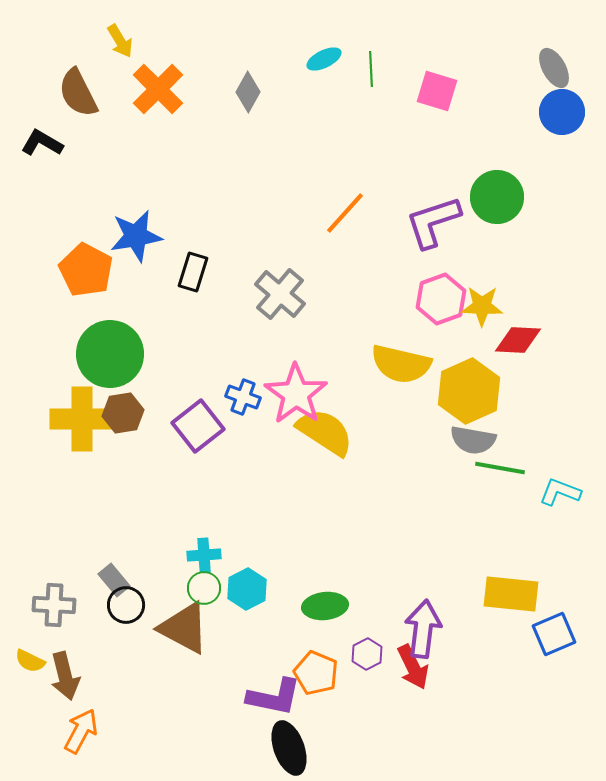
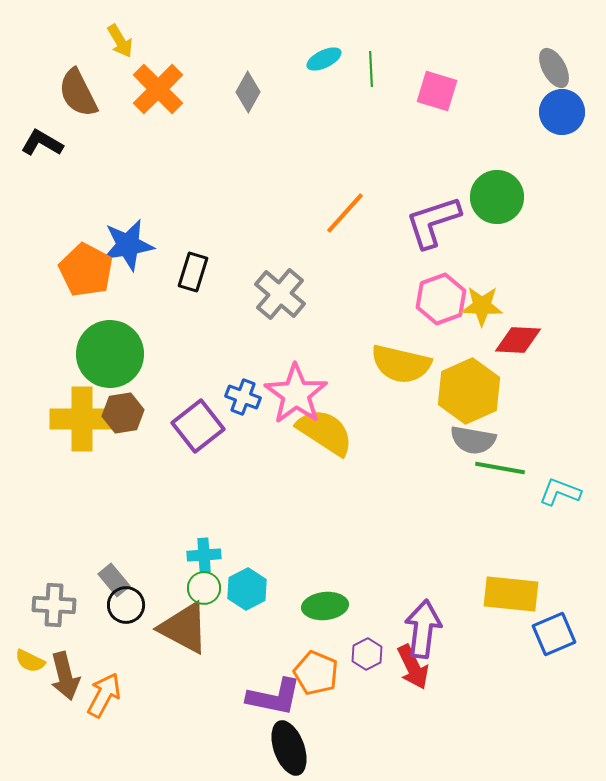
blue star at (136, 236): moved 8 px left, 9 px down
orange arrow at (81, 731): moved 23 px right, 36 px up
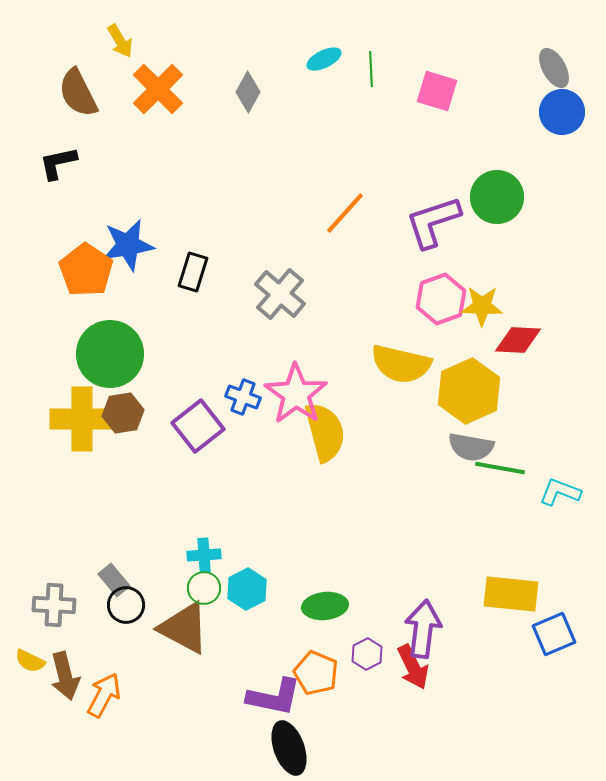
black L-shape at (42, 143): moved 16 px right, 20 px down; rotated 42 degrees counterclockwise
orange pentagon at (86, 270): rotated 6 degrees clockwise
yellow semicircle at (325, 432): rotated 42 degrees clockwise
gray semicircle at (473, 440): moved 2 px left, 7 px down
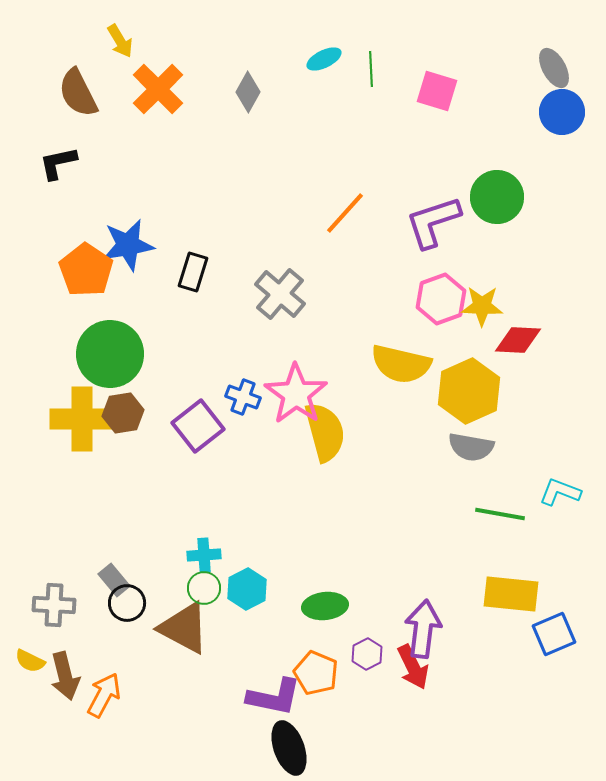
green line at (500, 468): moved 46 px down
black circle at (126, 605): moved 1 px right, 2 px up
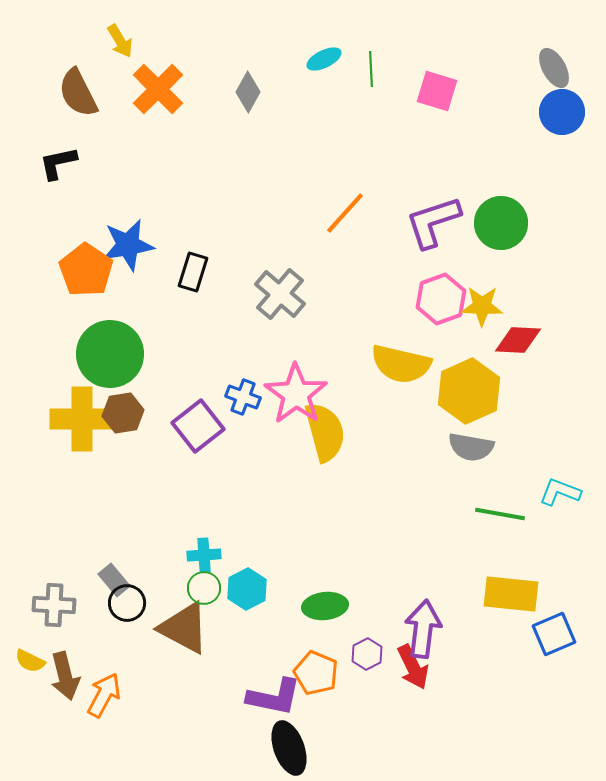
green circle at (497, 197): moved 4 px right, 26 px down
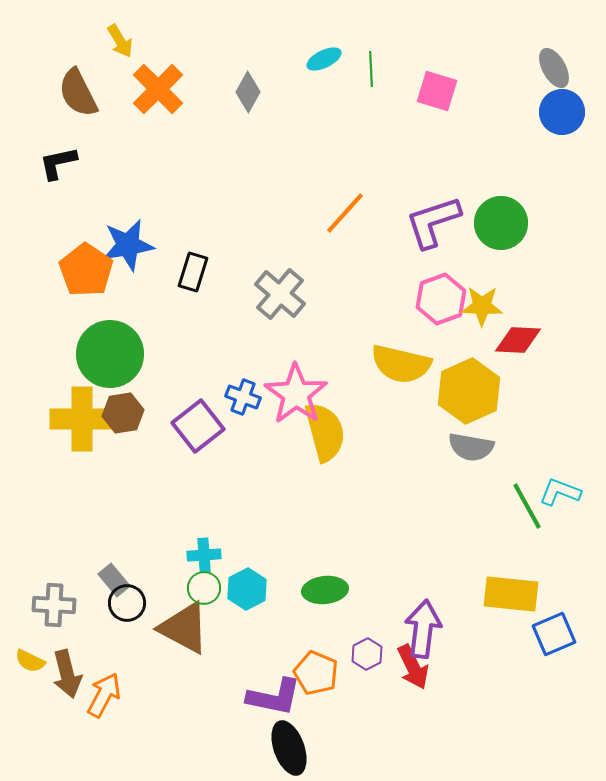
green line at (500, 514): moved 27 px right, 8 px up; rotated 51 degrees clockwise
green ellipse at (325, 606): moved 16 px up
brown arrow at (65, 676): moved 2 px right, 2 px up
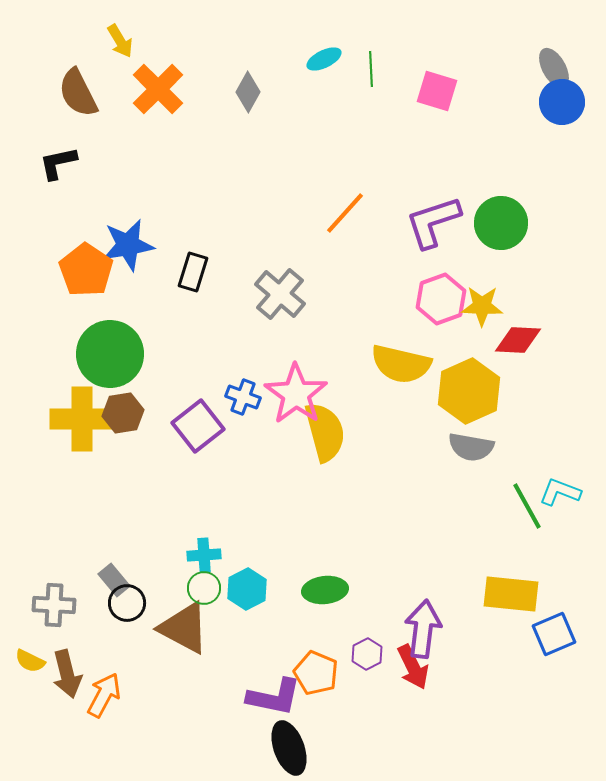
blue circle at (562, 112): moved 10 px up
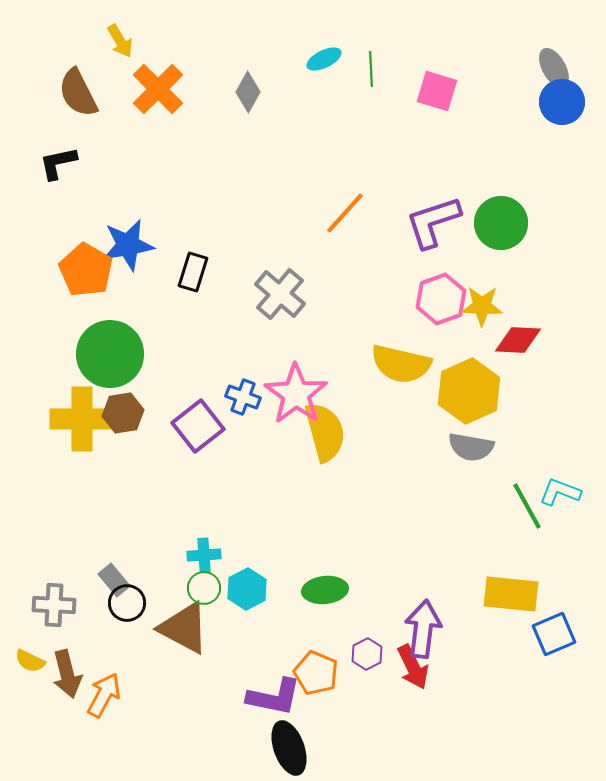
orange pentagon at (86, 270): rotated 4 degrees counterclockwise
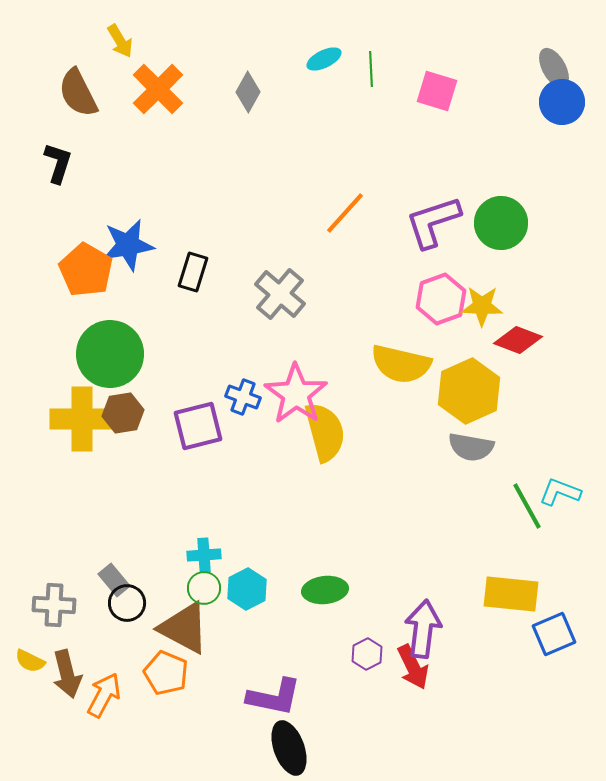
black L-shape at (58, 163): rotated 120 degrees clockwise
red diamond at (518, 340): rotated 18 degrees clockwise
purple square at (198, 426): rotated 24 degrees clockwise
orange pentagon at (316, 673): moved 150 px left
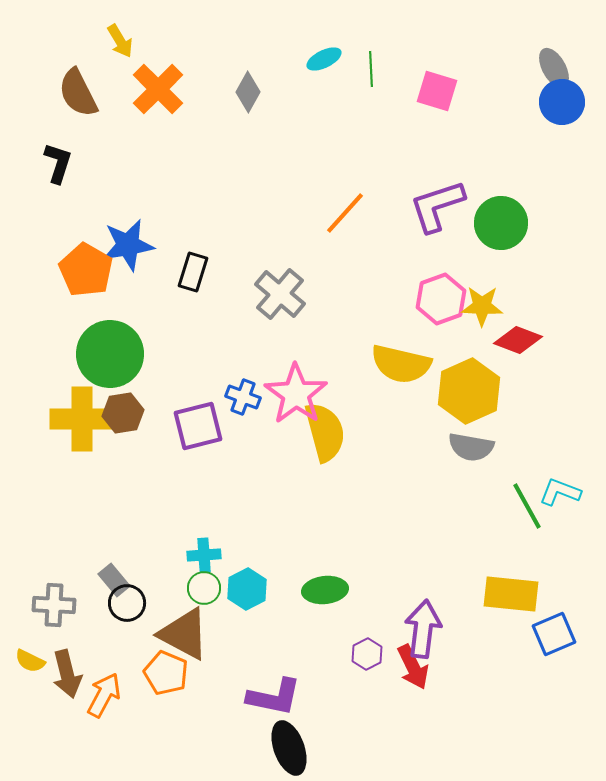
purple L-shape at (433, 222): moved 4 px right, 16 px up
brown triangle at (184, 628): moved 6 px down
